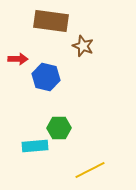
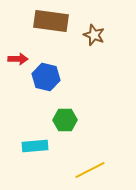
brown star: moved 11 px right, 11 px up
green hexagon: moved 6 px right, 8 px up
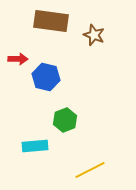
green hexagon: rotated 20 degrees counterclockwise
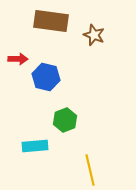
yellow line: rotated 76 degrees counterclockwise
